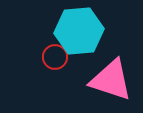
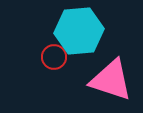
red circle: moved 1 px left
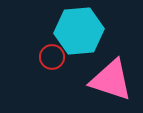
red circle: moved 2 px left
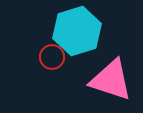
cyan hexagon: moved 2 px left; rotated 12 degrees counterclockwise
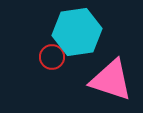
cyan hexagon: moved 1 px down; rotated 9 degrees clockwise
